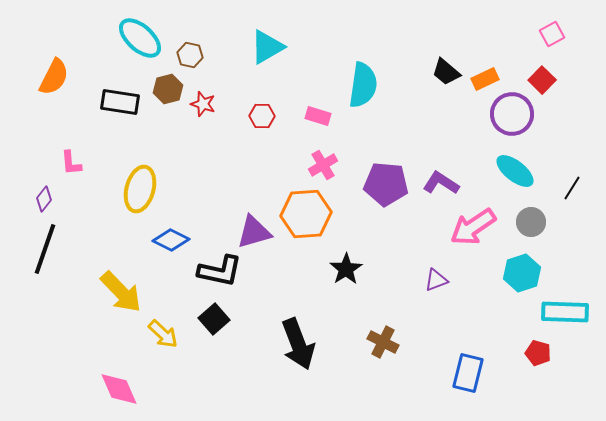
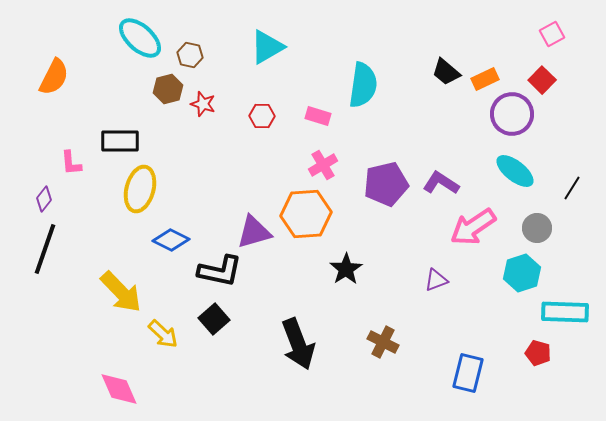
black rectangle at (120, 102): moved 39 px down; rotated 9 degrees counterclockwise
purple pentagon at (386, 184): rotated 18 degrees counterclockwise
gray circle at (531, 222): moved 6 px right, 6 px down
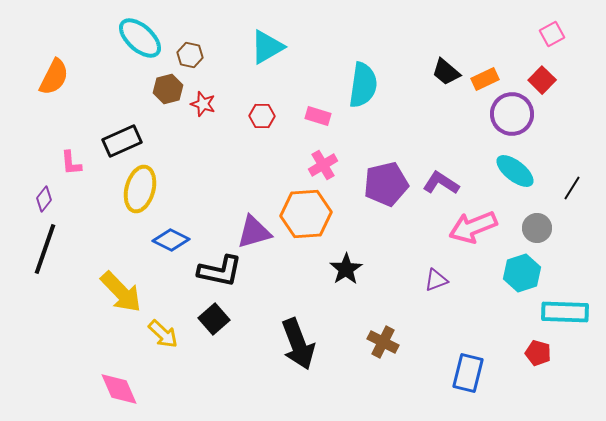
black rectangle at (120, 141): moved 2 px right; rotated 24 degrees counterclockwise
pink arrow at (473, 227): rotated 12 degrees clockwise
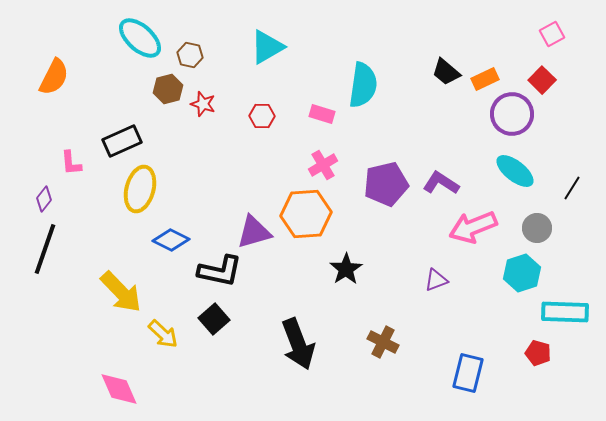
pink rectangle at (318, 116): moved 4 px right, 2 px up
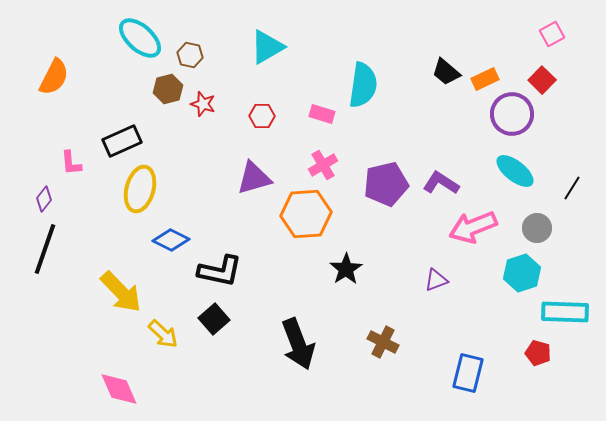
purple triangle at (254, 232): moved 54 px up
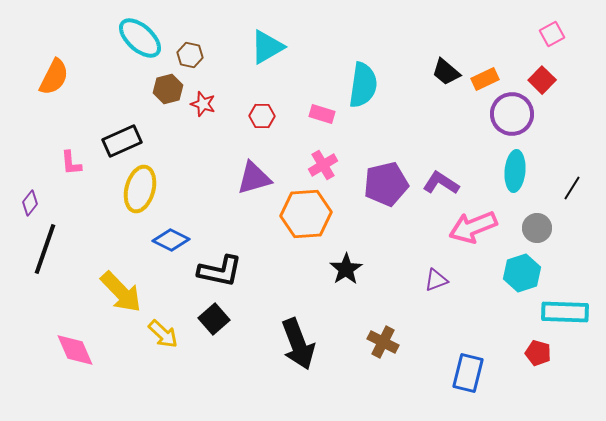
cyan ellipse at (515, 171): rotated 57 degrees clockwise
purple diamond at (44, 199): moved 14 px left, 4 px down
pink diamond at (119, 389): moved 44 px left, 39 px up
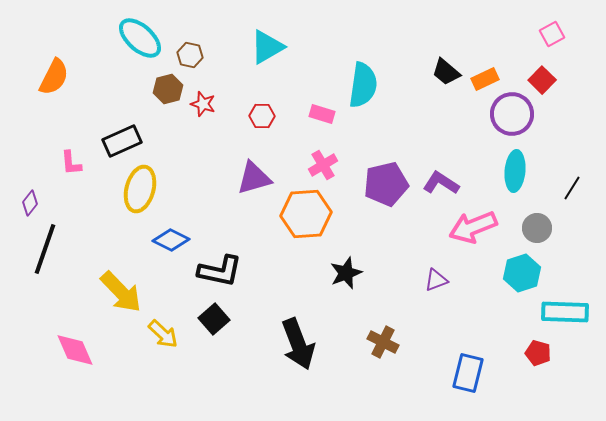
black star at (346, 269): moved 4 px down; rotated 12 degrees clockwise
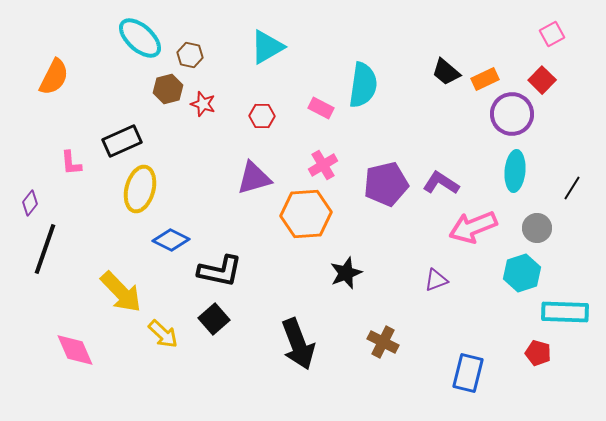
pink rectangle at (322, 114): moved 1 px left, 6 px up; rotated 10 degrees clockwise
